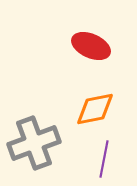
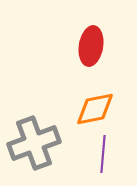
red ellipse: rotated 75 degrees clockwise
purple line: moved 1 px left, 5 px up; rotated 6 degrees counterclockwise
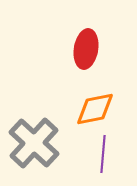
red ellipse: moved 5 px left, 3 px down
gray cross: rotated 27 degrees counterclockwise
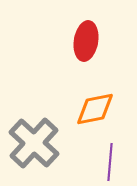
red ellipse: moved 8 px up
purple line: moved 7 px right, 8 px down
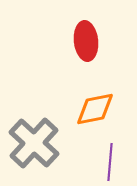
red ellipse: rotated 15 degrees counterclockwise
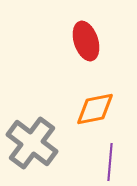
red ellipse: rotated 12 degrees counterclockwise
gray cross: moved 2 px left; rotated 6 degrees counterclockwise
